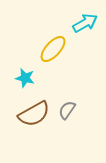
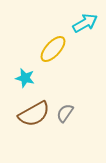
gray semicircle: moved 2 px left, 3 px down
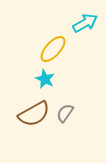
cyan star: moved 20 px right, 1 px down; rotated 12 degrees clockwise
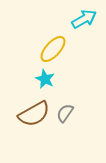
cyan arrow: moved 1 px left, 4 px up
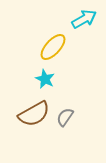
yellow ellipse: moved 2 px up
gray semicircle: moved 4 px down
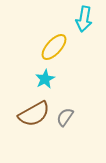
cyan arrow: rotated 130 degrees clockwise
yellow ellipse: moved 1 px right
cyan star: rotated 18 degrees clockwise
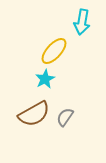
cyan arrow: moved 2 px left, 3 px down
yellow ellipse: moved 4 px down
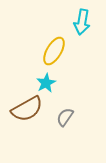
yellow ellipse: rotated 12 degrees counterclockwise
cyan star: moved 1 px right, 4 px down
brown semicircle: moved 7 px left, 5 px up
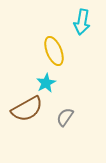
yellow ellipse: rotated 52 degrees counterclockwise
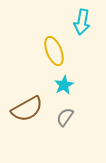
cyan star: moved 18 px right, 2 px down
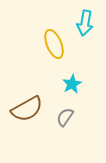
cyan arrow: moved 3 px right, 1 px down
yellow ellipse: moved 7 px up
cyan star: moved 8 px right, 1 px up
